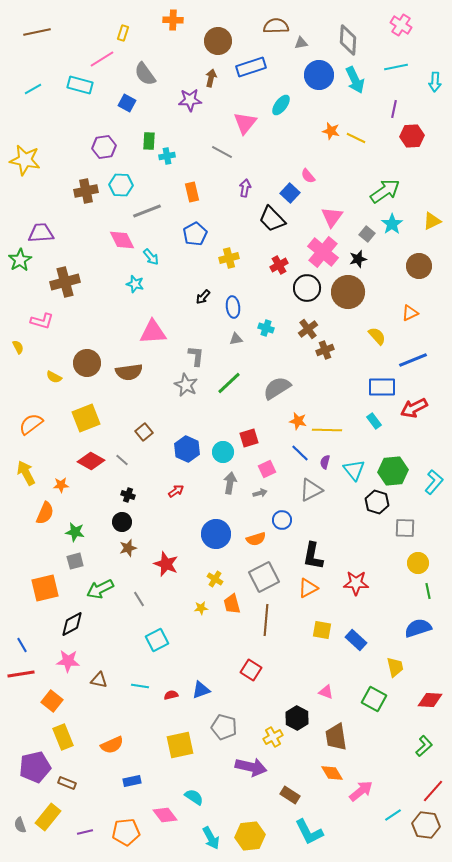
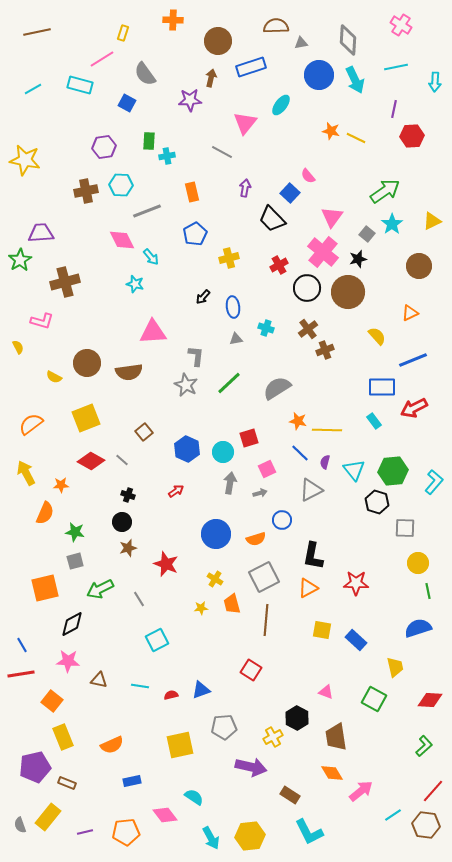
gray pentagon at (224, 727): rotated 20 degrees counterclockwise
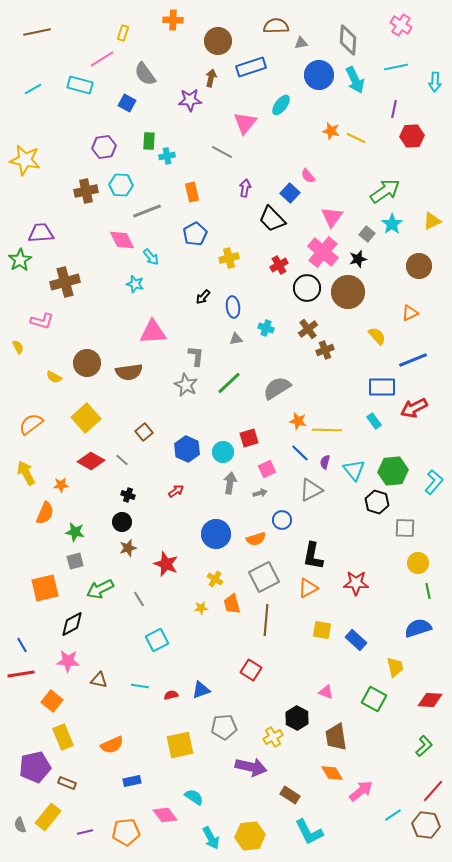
yellow square at (86, 418): rotated 20 degrees counterclockwise
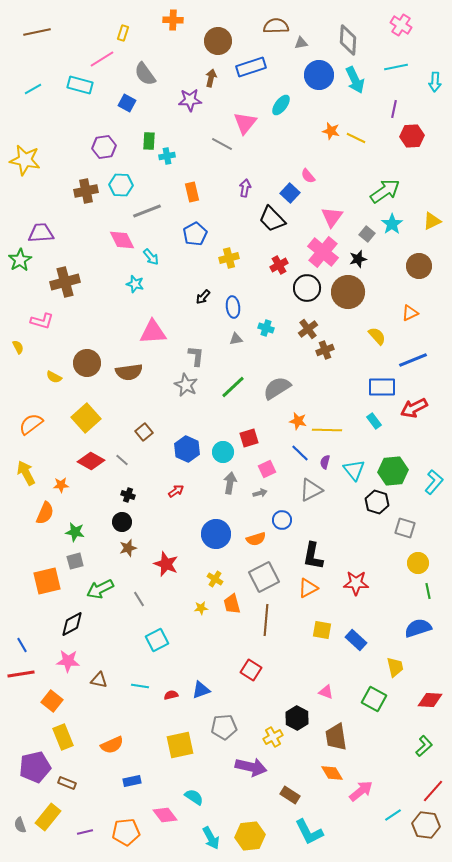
gray line at (222, 152): moved 8 px up
green line at (229, 383): moved 4 px right, 4 px down
gray square at (405, 528): rotated 15 degrees clockwise
orange square at (45, 588): moved 2 px right, 7 px up
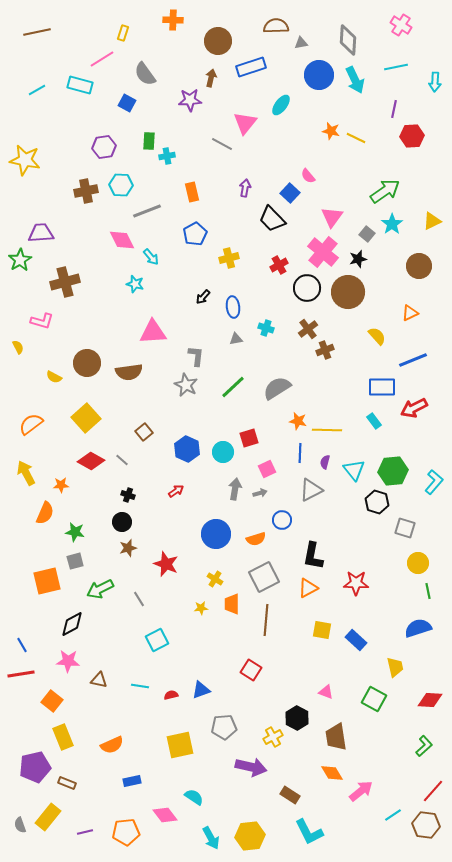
cyan line at (33, 89): moved 4 px right, 1 px down
blue line at (300, 453): rotated 48 degrees clockwise
gray arrow at (230, 483): moved 5 px right, 6 px down
orange trapezoid at (232, 604): rotated 15 degrees clockwise
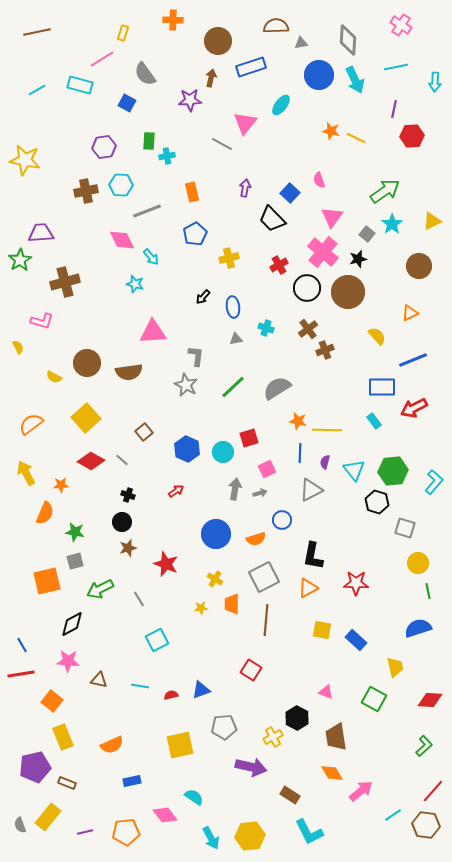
pink semicircle at (308, 176): moved 11 px right, 4 px down; rotated 21 degrees clockwise
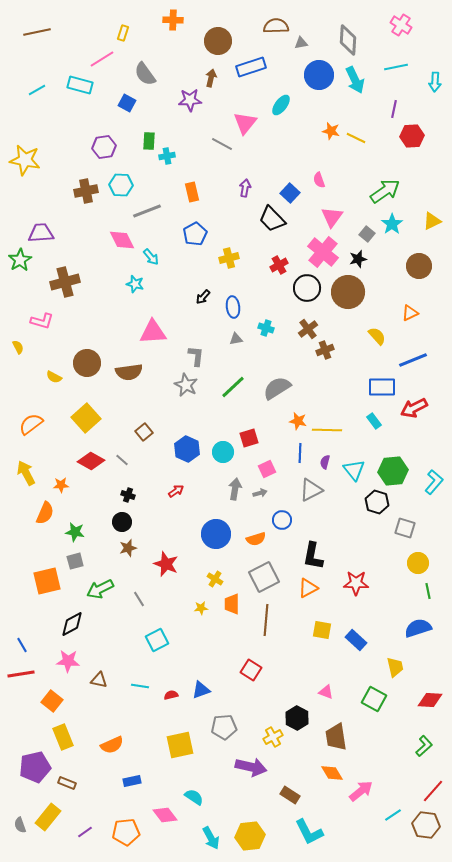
purple line at (85, 832): rotated 21 degrees counterclockwise
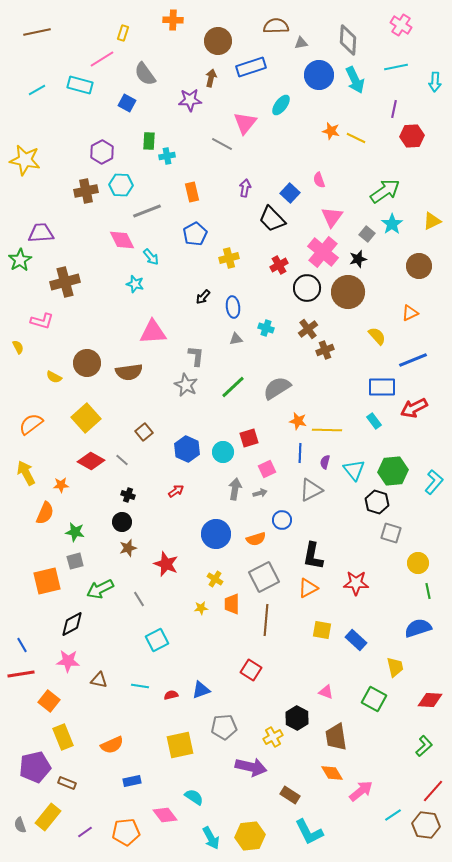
purple hexagon at (104, 147): moved 2 px left, 5 px down; rotated 20 degrees counterclockwise
gray square at (405, 528): moved 14 px left, 5 px down
orange square at (52, 701): moved 3 px left
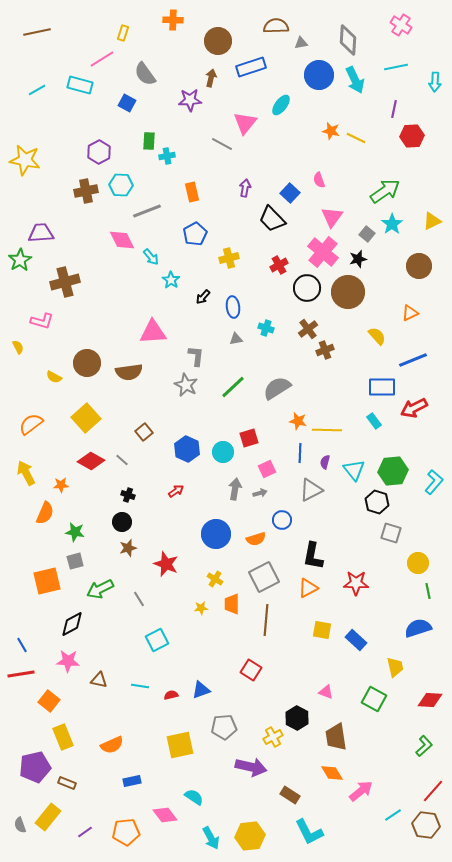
purple hexagon at (102, 152): moved 3 px left
cyan star at (135, 284): moved 36 px right, 4 px up; rotated 18 degrees clockwise
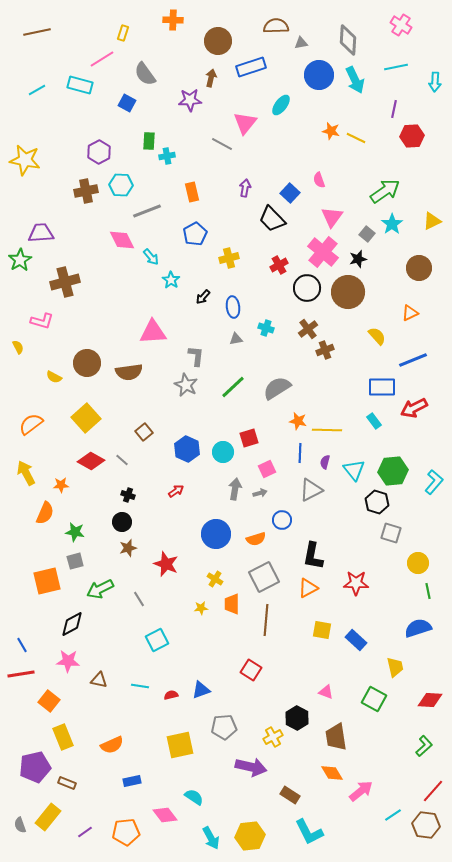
brown circle at (419, 266): moved 2 px down
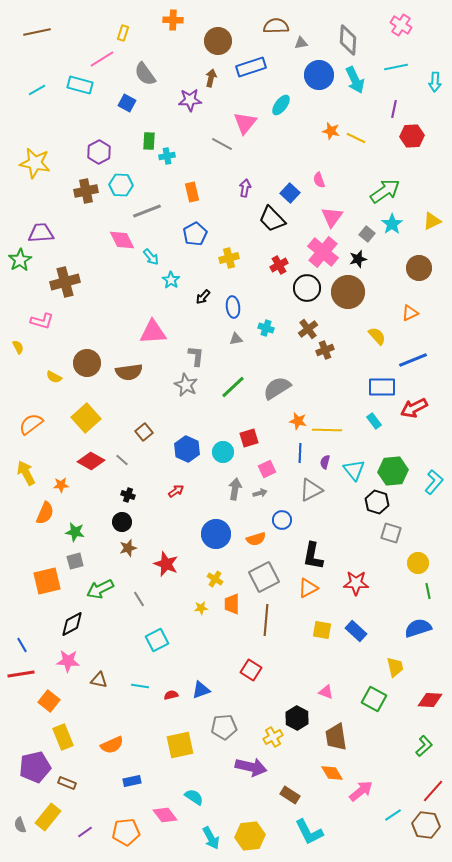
yellow star at (25, 160): moved 10 px right, 3 px down
blue rectangle at (356, 640): moved 9 px up
